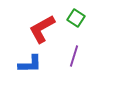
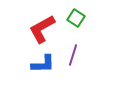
purple line: moved 1 px left, 1 px up
blue L-shape: moved 13 px right
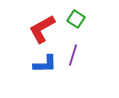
green square: moved 1 px down
blue L-shape: moved 2 px right
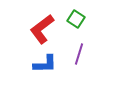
red L-shape: rotated 8 degrees counterclockwise
purple line: moved 6 px right, 1 px up
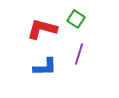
red L-shape: rotated 52 degrees clockwise
blue L-shape: moved 3 px down
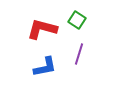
green square: moved 1 px right, 1 px down
blue L-shape: rotated 10 degrees counterclockwise
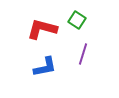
purple line: moved 4 px right
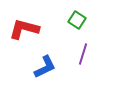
red L-shape: moved 18 px left
blue L-shape: rotated 15 degrees counterclockwise
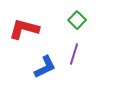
green square: rotated 12 degrees clockwise
purple line: moved 9 px left
